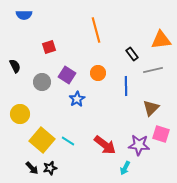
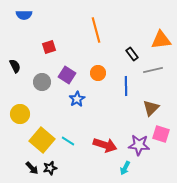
red arrow: rotated 20 degrees counterclockwise
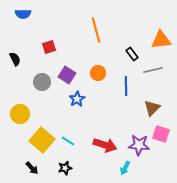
blue semicircle: moved 1 px left, 1 px up
black semicircle: moved 7 px up
brown triangle: moved 1 px right
black star: moved 15 px right
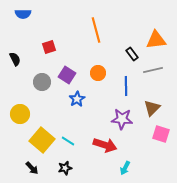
orange triangle: moved 5 px left
purple star: moved 17 px left, 26 px up
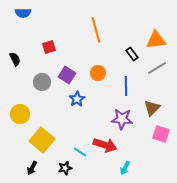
blue semicircle: moved 1 px up
gray line: moved 4 px right, 2 px up; rotated 18 degrees counterclockwise
cyan line: moved 12 px right, 11 px down
black arrow: rotated 72 degrees clockwise
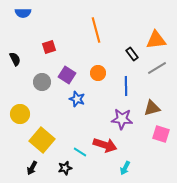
blue star: rotated 21 degrees counterclockwise
brown triangle: rotated 30 degrees clockwise
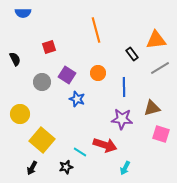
gray line: moved 3 px right
blue line: moved 2 px left, 1 px down
black star: moved 1 px right, 1 px up
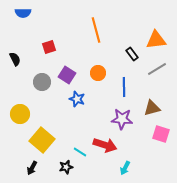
gray line: moved 3 px left, 1 px down
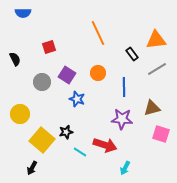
orange line: moved 2 px right, 3 px down; rotated 10 degrees counterclockwise
black star: moved 35 px up
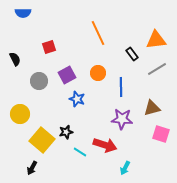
purple square: rotated 30 degrees clockwise
gray circle: moved 3 px left, 1 px up
blue line: moved 3 px left
